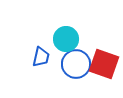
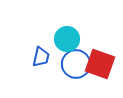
cyan circle: moved 1 px right
red square: moved 4 px left
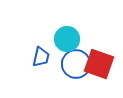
red square: moved 1 px left
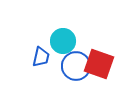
cyan circle: moved 4 px left, 2 px down
blue circle: moved 2 px down
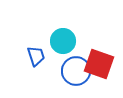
blue trapezoid: moved 5 px left, 1 px up; rotated 30 degrees counterclockwise
blue circle: moved 5 px down
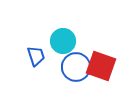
red square: moved 2 px right, 2 px down
blue circle: moved 4 px up
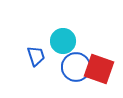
red square: moved 2 px left, 3 px down
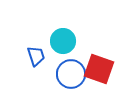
blue circle: moved 5 px left, 7 px down
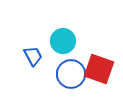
blue trapezoid: moved 3 px left; rotated 10 degrees counterclockwise
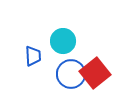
blue trapezoid: rotated 25 degrees clockwise
red square: moved 4 px left, 4 px down; rotated 32 degrees clockwise
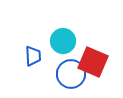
red square: moved 2 px left, 11 px up; rotated 28 degrees counterclockwise
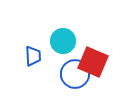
blue circle: moved 4 px right
